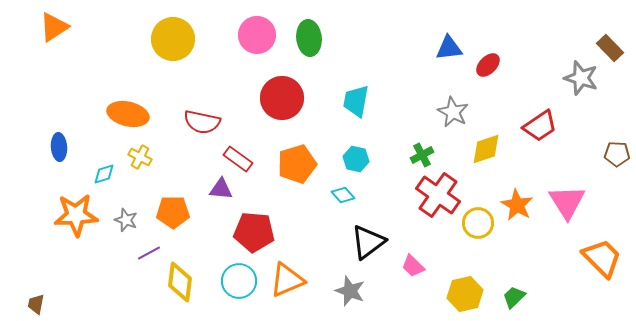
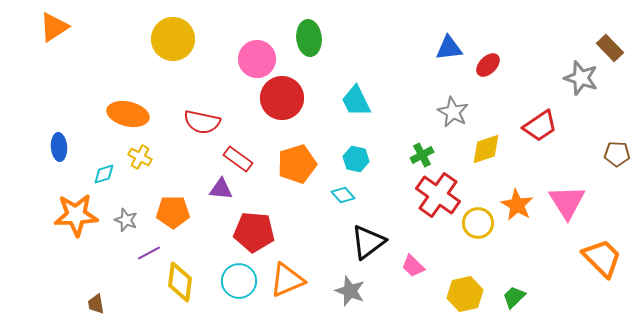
pink circle at (257, 35): moved 24 px down
cyan trapezoid at (356, 101): rotated 36 degrees counterclockwise
brown trapezoid at (36, 304): moved 60 px right; rotated 20 degrees counterclockwise
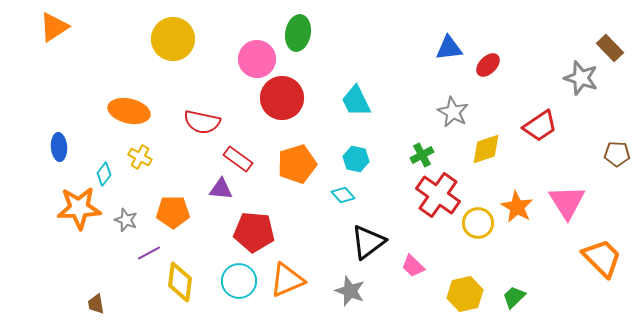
green ellipse at (309, 38): moved 11 px left, 5 px up; rotated 16 degrees clockwise
orange ellipse at (128, 114): moved 1 px right, 3 px up
cyan diamond at (104, 174): rotated 35 degrees counterclockwise
orange star at (517, 205): moved 2 px down
orange star at (76, 215): moved 3 px right, 7 px up
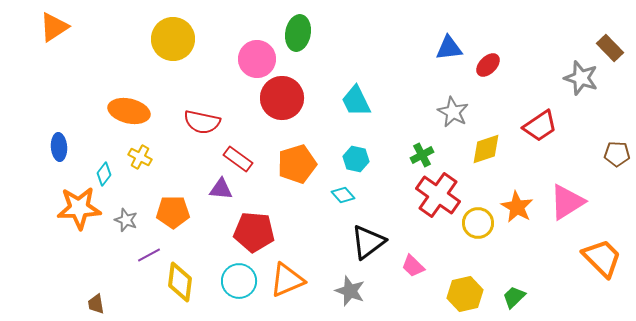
pink triangle at (567, 202): rotated 30 degrees clockwise
purple line at (149, 253): moved 2 px down
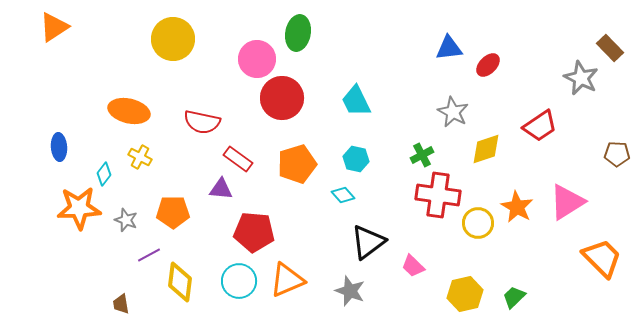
gray star at (581, 78): rotated 8 degrees clockwise
red cross at (438, 195): rotated 27 degrees counterclockwise
brown trapezoid at (96, 304): moved 25 px right
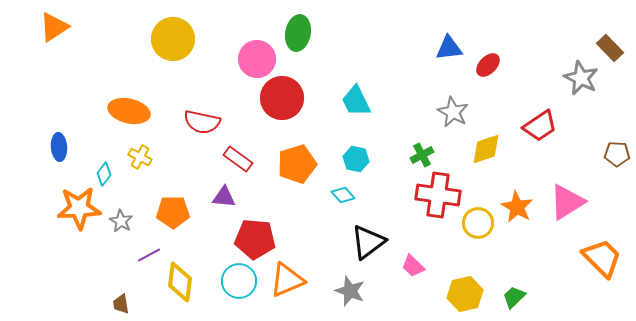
purple triangle at (221, 189): moved 3 px right, 8 px down
gray star at (126, 220): moved 5 px left, 1 px down; rotated 10 degrees clockwise
red pentagon at (254, 232): moved 1 px right, 7 px down
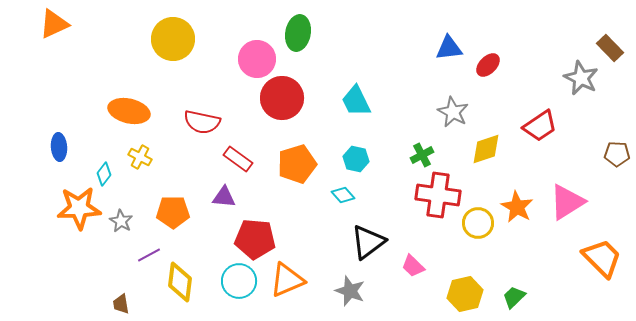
orange triangle at (54, 27): moved 3 px up; rotated 8 degrees clockwise
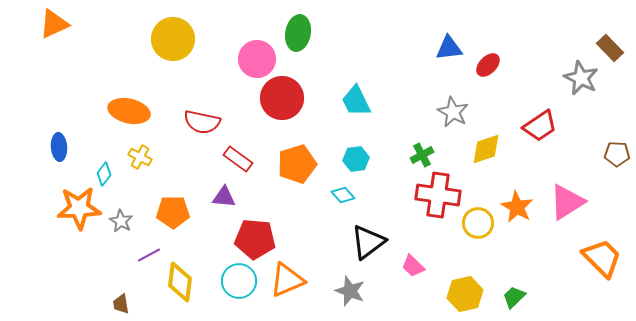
cyan hexagon at (356, 159): rotated 20 degrees counterclockwise
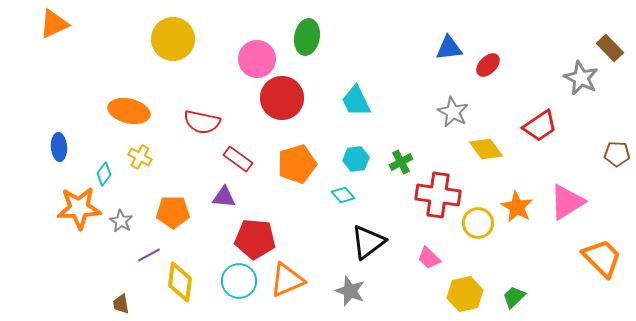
green ellipse at (298, 33): moved 9 px right, 4 px down
yellow diamond at (486, 149): rotated 72 degrees clockwise
green cross at (422, 155): moved 21 px left, 7 px down
pink trapezoid at (413, 266): moved 16 px right, 8 px up
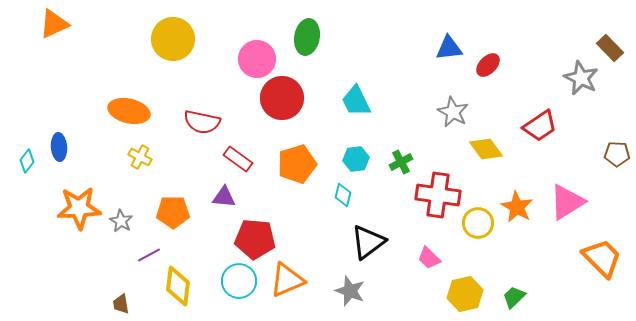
cyan diamond at (104, 174): moved 77 px left, 13 px up
cyan diamond at (343, 195): rotated 55 degrees clockwise
yellow diamond at (180, 282): moved 2 px left, 4 px down
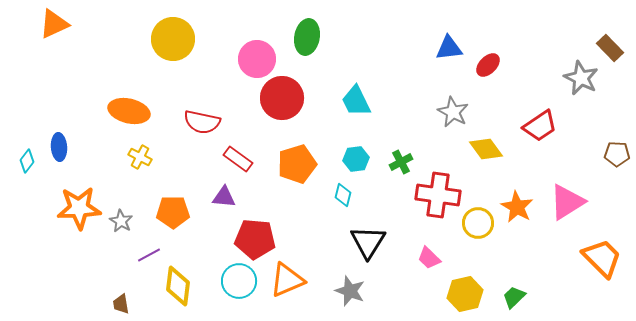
black triangle at (368, 242): rotated 21 degrees counterclockwise
